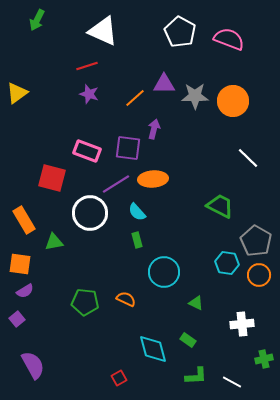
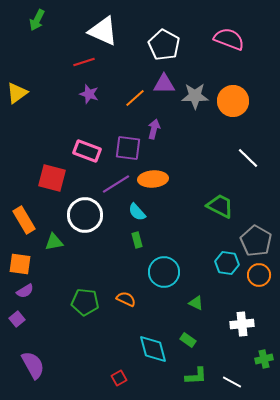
white pentagon at (180, 32): moved 16 px left, 13 px down
red line at (87, 66): moved 3 px left, 4 px up
white circle at (90, 213): moved 5 px left, 2 px down
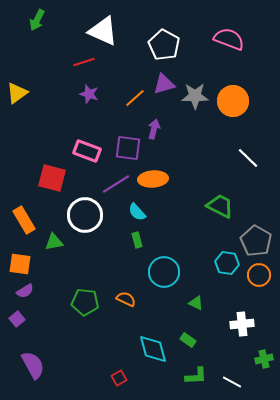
purple triangle at (164, 84): rotated 15 degrees counterclockwise
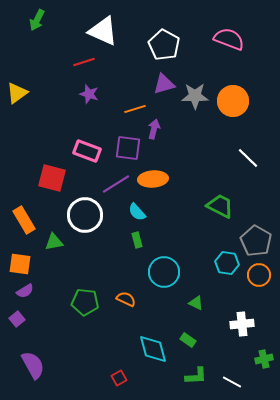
orange line at (135, 98): moved 11 px down; rotated 25 degrees clockwise
